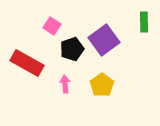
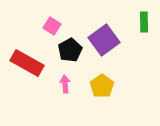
black pentagon: moved 2 px left, 1 px down; rotated 10 degrees counterclockwise
yellow pentagon: moved 1 px down
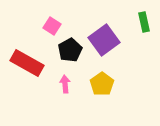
green rectangle: rotated 12 degrees counterclockwise
yellow pentagon: moved 2 px up
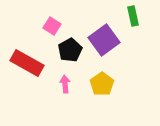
green rectangle: moved 11 px left, 6 px up
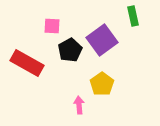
pink square: rotated 30 degrees counterclockwise
purple square: moved 2 px left
pink arrow: moved 14 px right, 21 px down
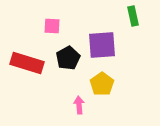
purple square: moved 5 px down; rotated 32 degrees clockwise
black pentagon: moved 2 px left, 8 px down
red rectangle: rotated 12 degrees counterclockwise
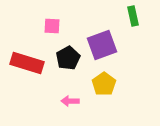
purple square: rotated 16 degrees counterclockwise
yellow pentagon: moved 2 px right
pink arrow: moved 9 px left, 4 px up; rotated 84 degrees counterclockwise
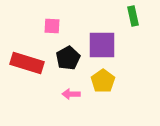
purple square: rotated 20 degrees clockwise
yellow pentagon: moved 1 px left, 3 px up
pink arrow: moved 1 px right, 7 px up
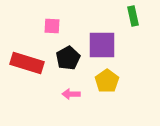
yellow pentagon: moved 4 px right
